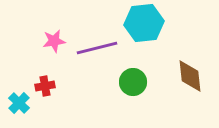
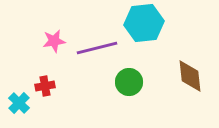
green circle: moved 4 px left
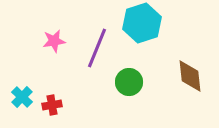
cyan hexagon: moved 2 px left; rotated 12 degrees counterclockwise
purple line: rotated 54 degrees counterclockwise
red cross: moved 7 px right, 19 px down
cyan cross: moved 3 px right, 6 px up
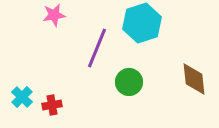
pink star: moved 26 px up
brown diamond: moved 4 px right, 3 px down
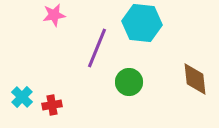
cyan hexagon: rotated 24 degrees clockwise
brown diamond: moved 1 px right
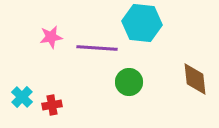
pink star: moved 3 px left, 22 px down
purple line: rotated 72 degrees clockwise
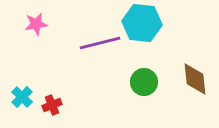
pink star: moved 15 px left, 13 px up
purple line: moved 3 px right, 5 px up; rotated 18 degrees counterclockwise
green circle: moved 15 px right
red cross: rotated 12 degrees counterclockwise
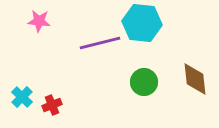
pink star: moved 3 px right, 3 px up; rotated 15 degrees clockwise
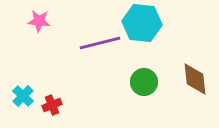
cyan cross: moved 1 px right, 1 px up
